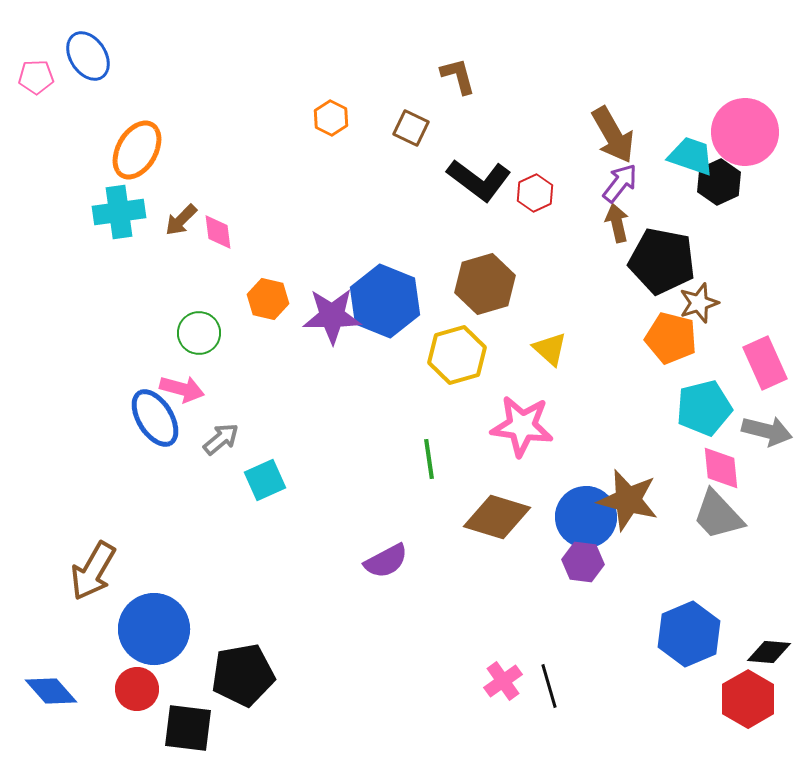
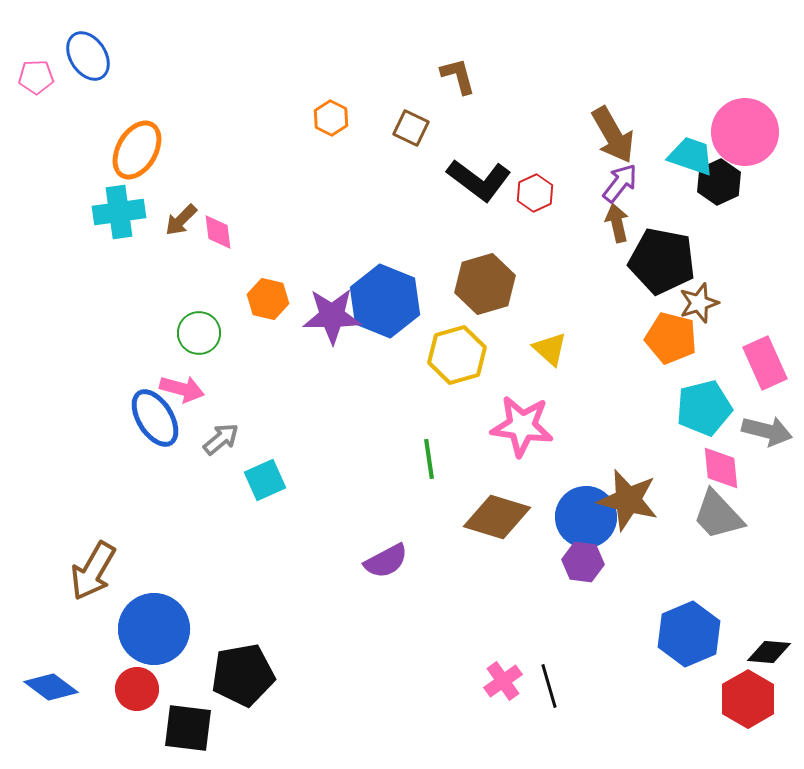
blue diamond at (51, 691): moved 4 px up; rotated 12 degrees counterclockwise
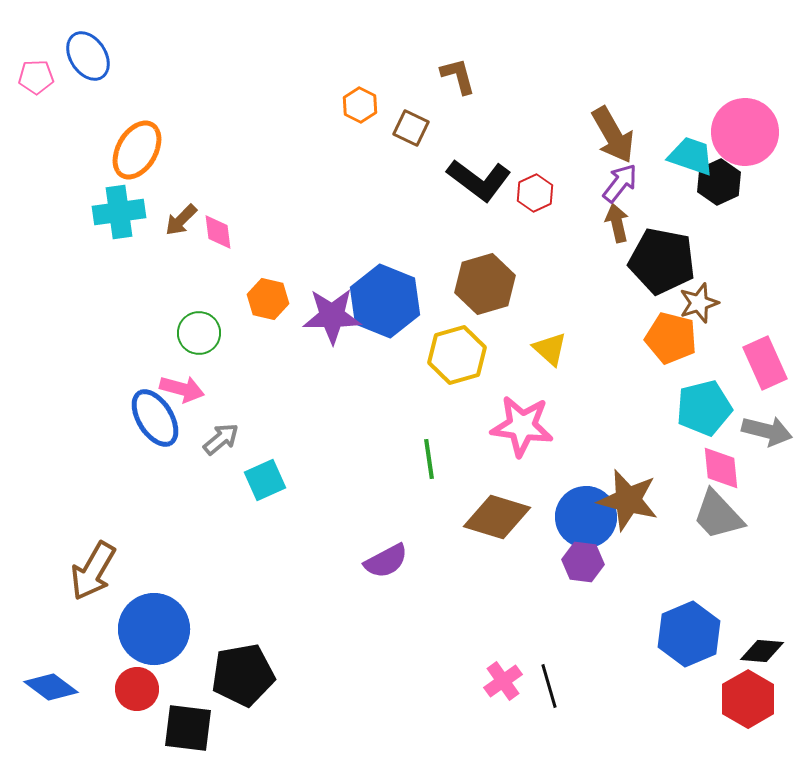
orange hexagon at (331, 118): moved 29 px right, 13 px up
black diamond at (769, 652): moved 7 px left, 1 px up
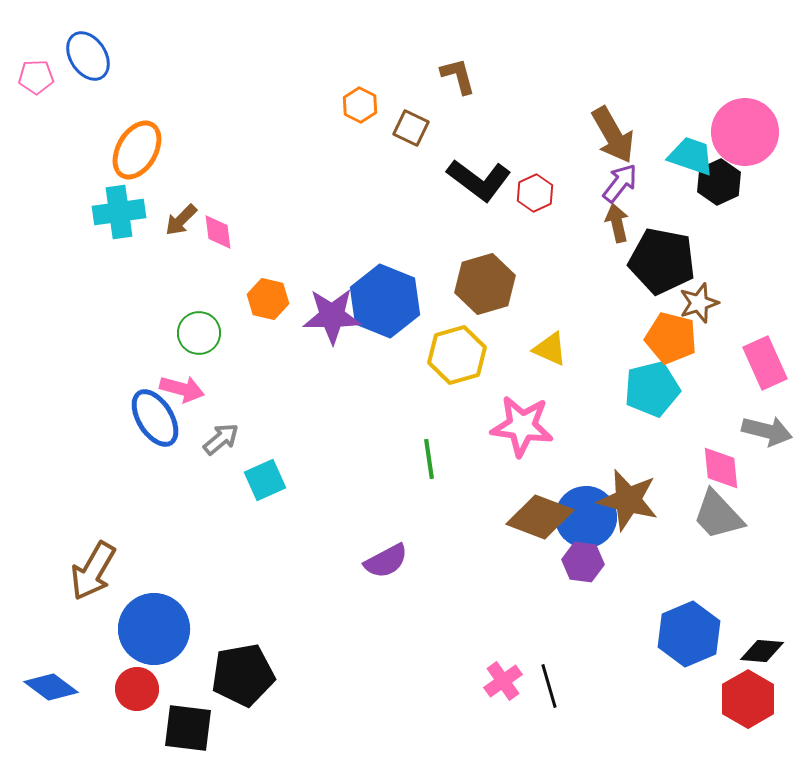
yellow triangle at (550, 349): rotated 18 degrees counterclockwise
cyan pentagon at (704, 408): moved 52 px left, 19 px up
brown diamond at (497, 517): moved 43 px right; rotated 4 degrees clockwise
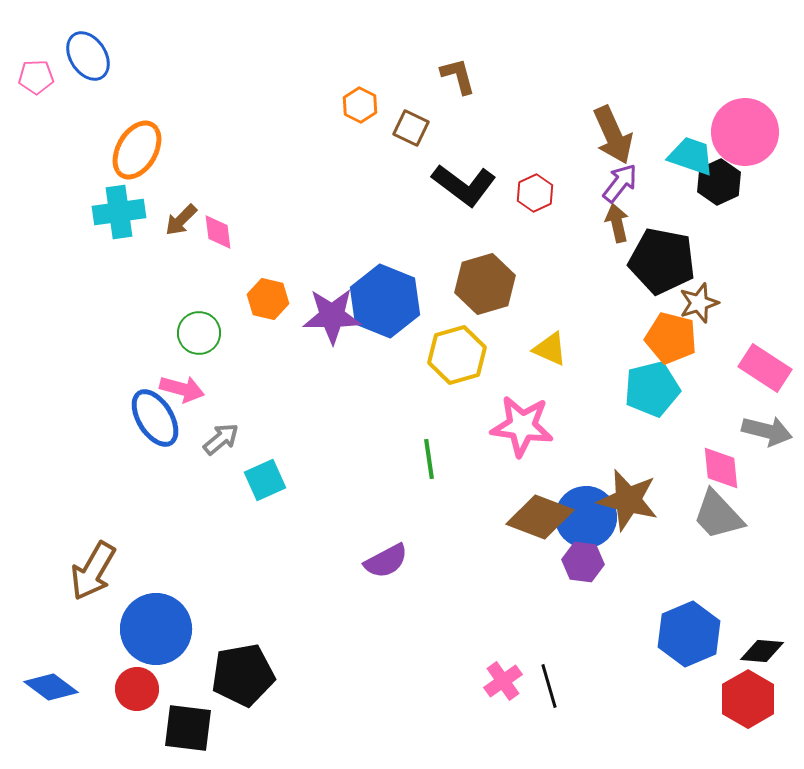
brown arrow at (613, 135): rotated 6 degrees clockwise
black L-shape at (479, 180): moved 15 px left, 5 px down
pink rectangle at (765, 363): moved 5 px down; rotated 33 degrees counterclockwise
blue circle at (154, 629): moved 2 px right
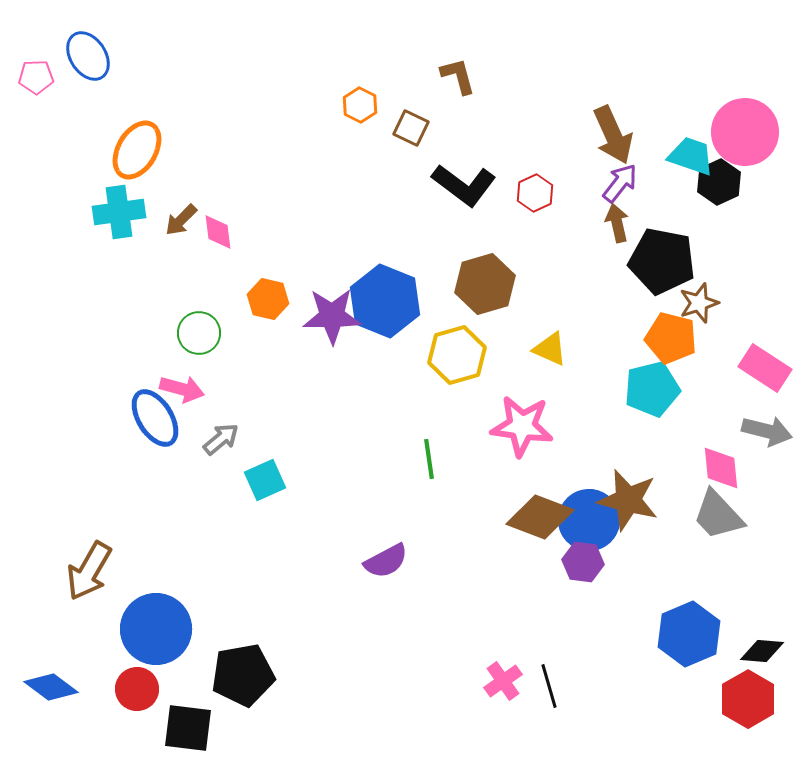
blue circle at (586, 517): moved 3 px right, 3 px down
brown arrow at (93, 571): moved 4 px left
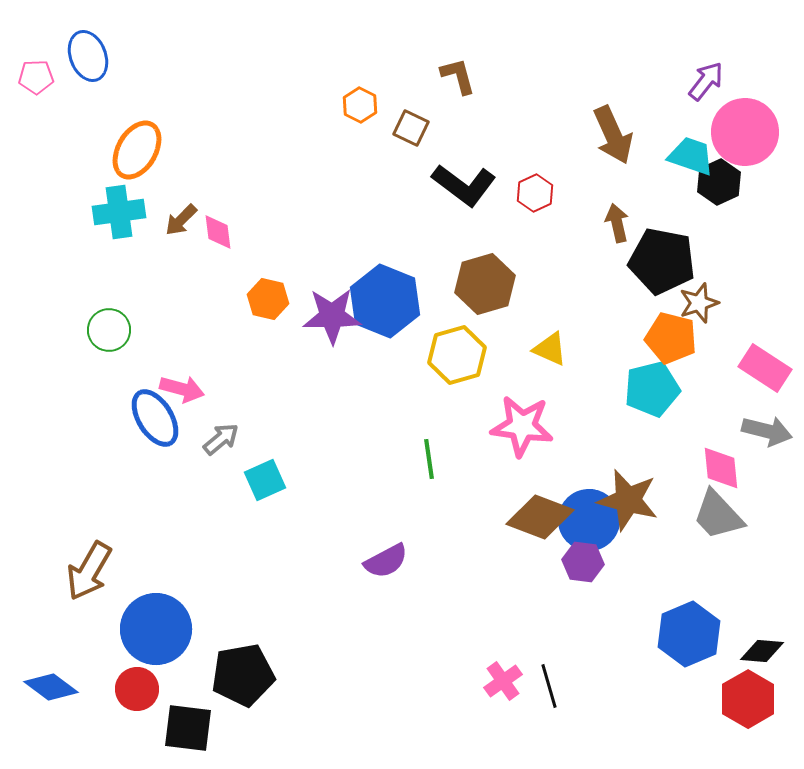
blue ellipse at (88, 56): rotated 12 degrees clockwise
purple arrow at (620, 183): moved 86 px right, 102 px up
green circle at (199, 333): moved 90 px left, 3 px up
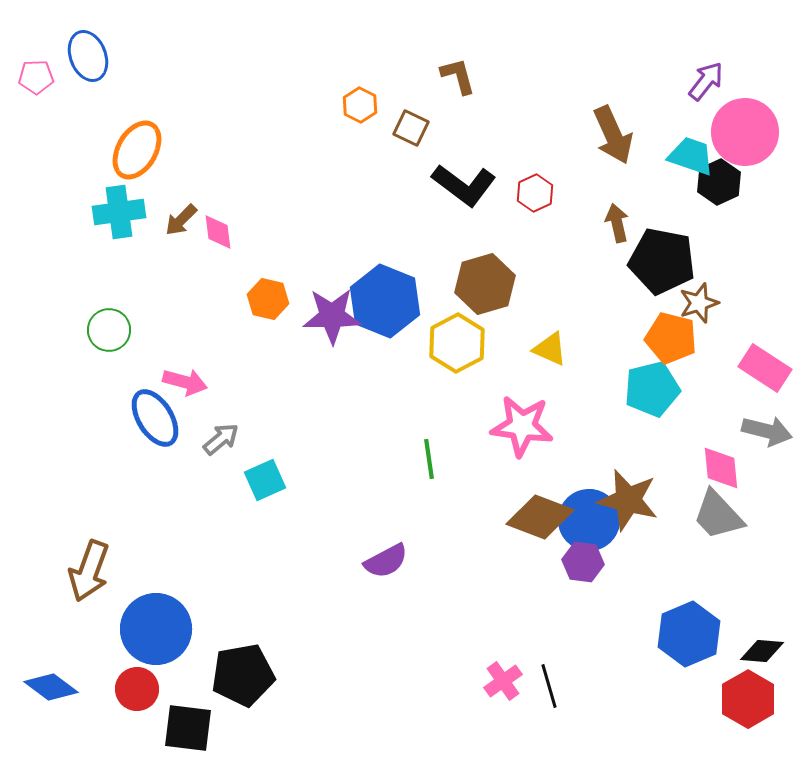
yellow hexagon at (457, 355): moved 12 px up; rotated 12 degrees counterclockwise
pink arrow at (182, 389): moved 3 px right, 7 px up
brown arrow at (89, 571): rotated 10 degrees counterclockwise
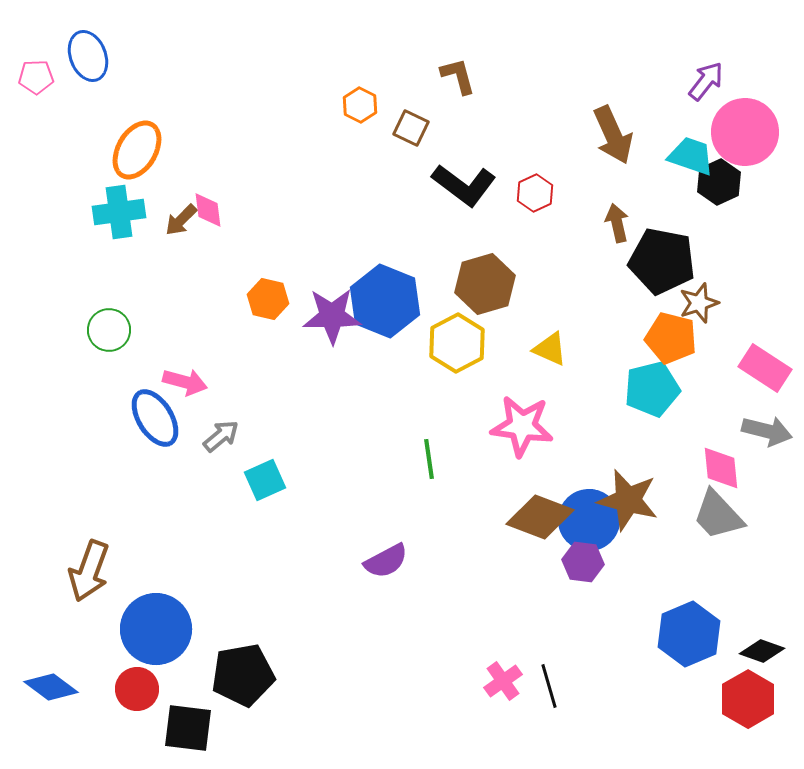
pink diamond at (218, 232): moved 10 px left, 22 px up
gray arrow at (221, 439): moved 3 px up
black diamond at (762, 651): rotated 15 degrees clockwise
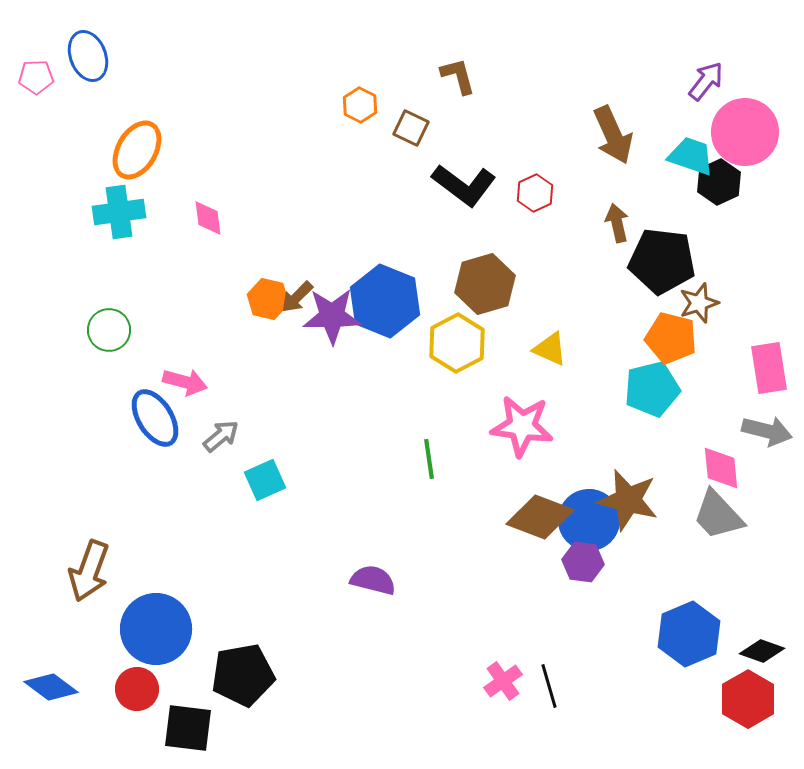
pink diamond at (208, 210): moved 8 px down
brown arrow at (181, 220): moved 116 px right, 77 px down
black pentagon at (662, 261): rotated 4 degrees counterclockwise
pink rectangle at (765, 368): moved 4 px right; rotated 48 degrees clockwise
purple semicircle at (386, 561): moved 13 px left, 19 px down; rotated 138 degrees counterclockwise
